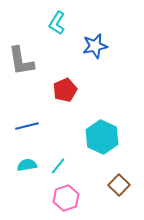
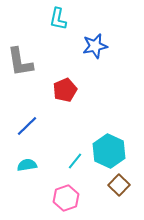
cyan L-shape: moved 1 px right, 4 px up; rotated 20 degrees counterclockwise
gray L-shape: moved 1 px left, 1 px down
blue line: rotated 30 degrees counterclockwise
cyan hexagon: moved 7 px right, 14 px down
cyan line: moved 17 px right, 5 px up
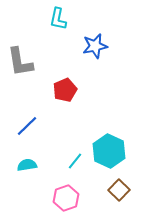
brown square: moved 5 px down
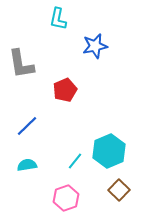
gray L-shape: moved 1 px right, 2 px down
cyan hexagon: rotated 12 degrees clockwise
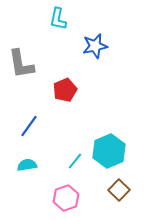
blue line: moved 2 px right; rotated 10 degrees counterclockwise
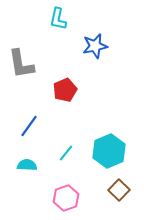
cyan line: moved 9 px left, 8 px up
cyan semicircle: rotated 12 degrees clockwise
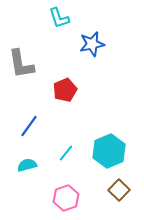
cyan L-shape: moved 1 px right, 1 px up; rotated 30 degrees counterclockwise
blue star: moved 3 px left, 2 px up
cyan semicircle: rotated 18 degrees counterclockwise
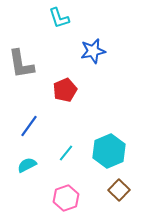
blue star: moved 1 px right, 7 px down
cyan semicircle: rotated 12 degrees counterclockwise
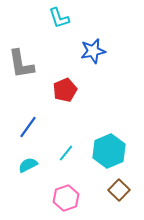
blue line: moved 1 px left, 1 px down
cyan semicircle: moved 1 px right
